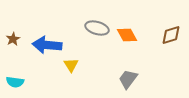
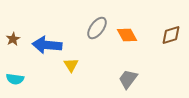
gray ellipse: rotated 70 degrees counterclockwise
cyan semicircle: moved 3 px up
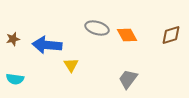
gray ellipse: rotated 70 degrees clockwise
brown star: rotated 16 degrees clockwise
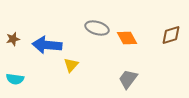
orange diamond: moved 3 px down
yellow triangle: rotated 14 degrees clockwise
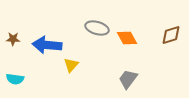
brown star: rotated 16 degrees clockwise
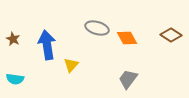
brown diamond: rotated 50 degrees clockwise
brown star: rotated 24 degrees clockwise
blue arrow: rotated 76 degrees clockwise
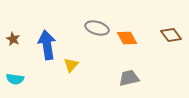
brown diamond: rotated 20 degrees clockwise
gray trapezoid: moved 1 px right, 1 px up; rotated 40 degrees clockwise
